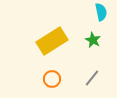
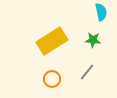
green star: rotated 21 degrees counterclockwise
gray line: moved 5 px left, 6 px up
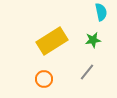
green star: rotated 14 degrees counterclockwise
orange circle: moved 8 px left
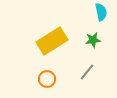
orange circle: moved 3 px right
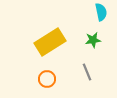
yellow rectangle: moved 2 px left, 1 px down
gray line: rotated 60 degrees counterclockwise
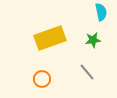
yellow rectangle: moved 4 px up; rotated 12 degrees clockwise
gray line: rotated 18 degrees counterclockwise
orange circle: moved 5 px left
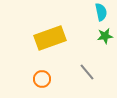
green star: moved 12 px right, 4 px up
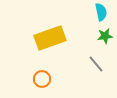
gray line: moved 9 px right, 8 px up
